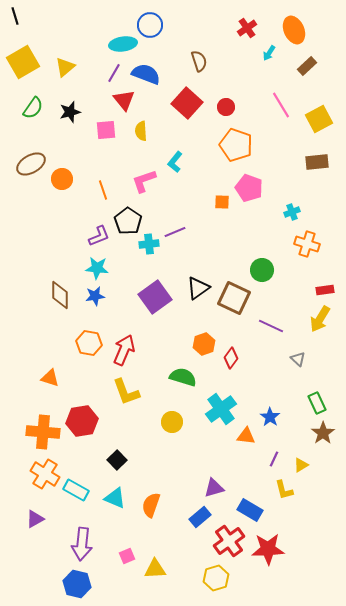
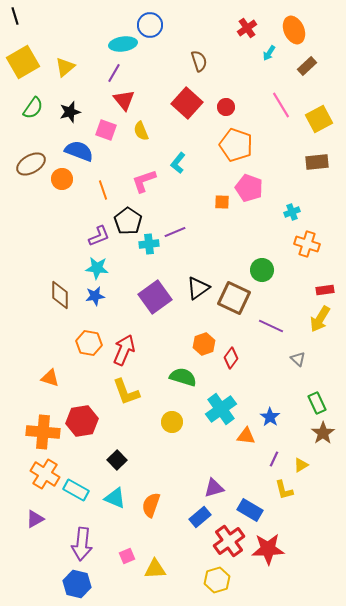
blue semicircle at (146, 74): moved 67 px left, 77 px down
pink square at (106, 130): rotated 25 degrees clockwise
yellow semicircle at (141, 131): rotated 18 degrees counterclockwise
cyan L-shape at (175, 162): moved 3 px right, 1 px down
yellow hexagon at (216, 578): moved 1 px right, 2 px down
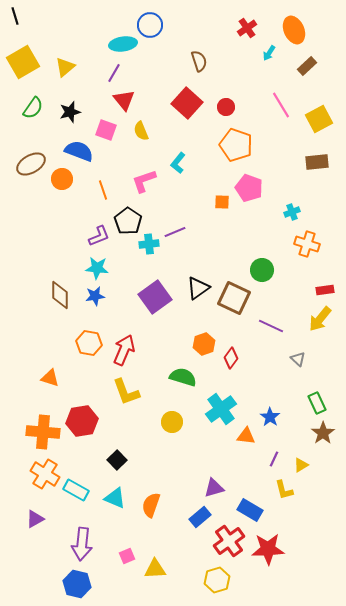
yellow arrow at (320, 319): rotated 8 degrees clockwise
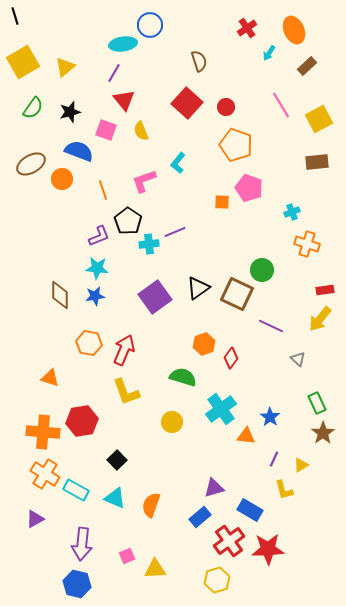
brown square at (234, 298): moved 3 px right, 4 px up
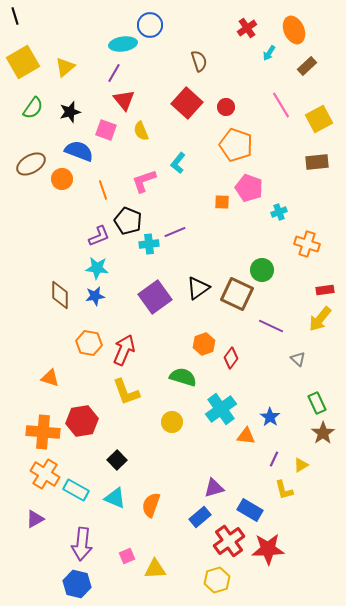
cyan cross at (292, 212): moved 13 px left
black pentagon at (128, 221): rotated 12 degrees counterclockwise
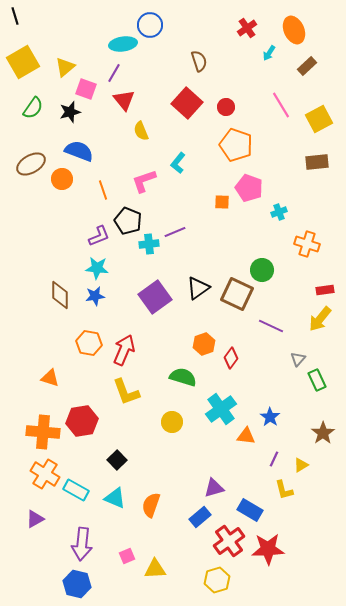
pink square at (106, 130): moved 20 px left, 41 px up
gray triangle at (298, 359): rotated 28 degrees clockwise
green rectangle at (317, 403): moved 23 px up
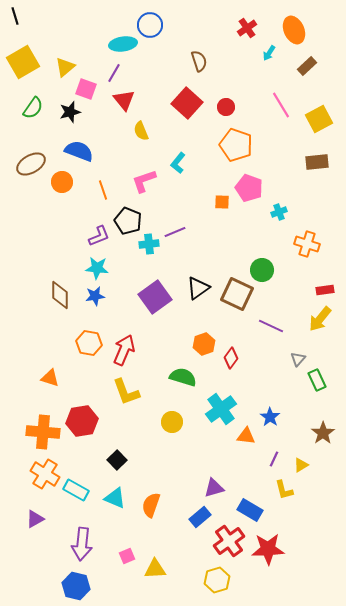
orange circle at (62, 179): moved 3 px down
blue hexagon at (77, 584): moved 1 px left, 2 px down
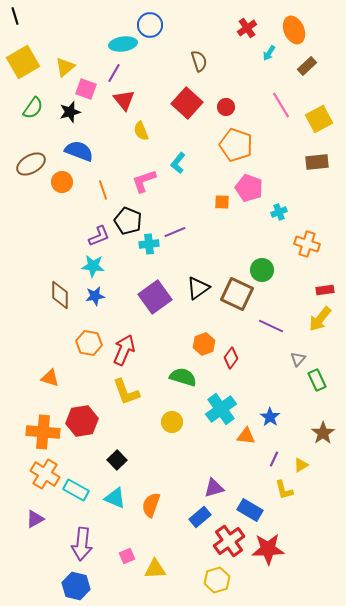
cyan star at (97, 268): moved 4 px left, 2 px up
